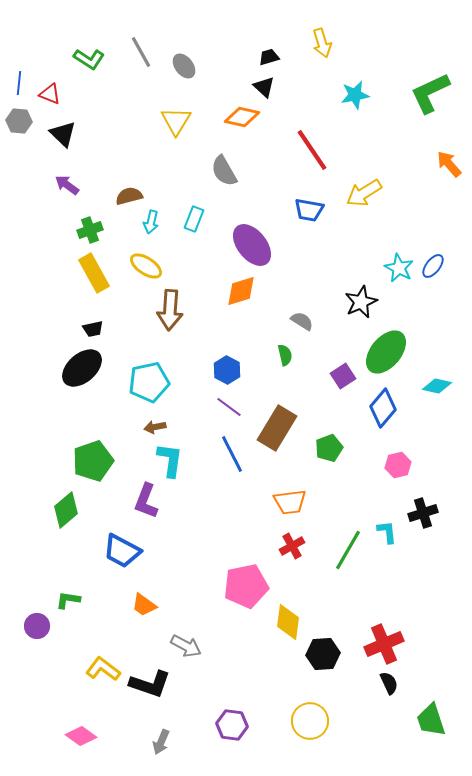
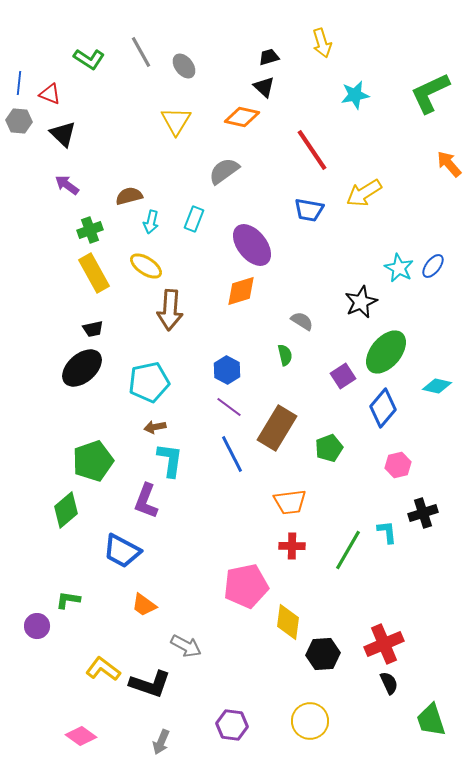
gray semicircle at (224, 171): rotated 84 degrees clockwise
red cross at (292, 546): rotated 30 degrees clockwise
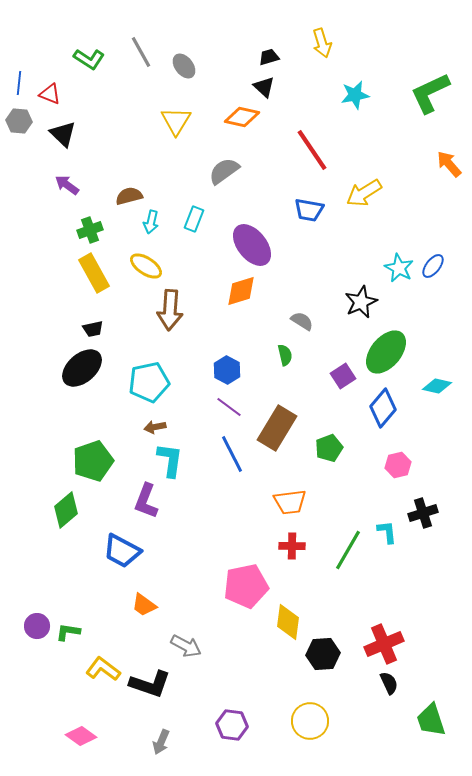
green L-shape at (68, 600): moved 32 px down
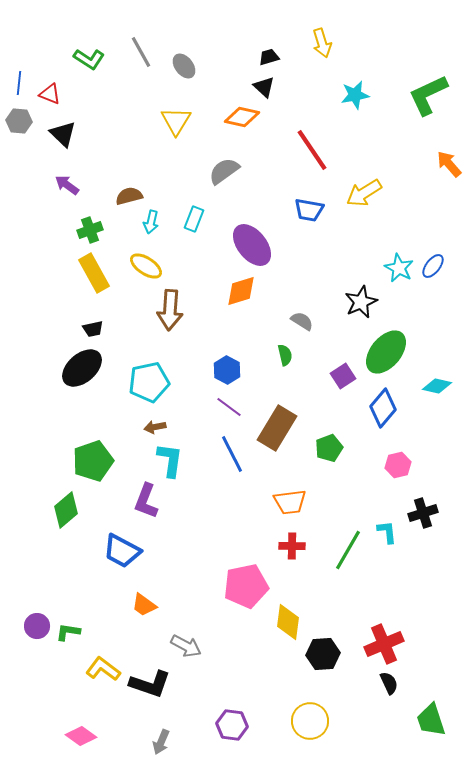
green L-shape at (430, 93): moved 2 px left, 2 px down
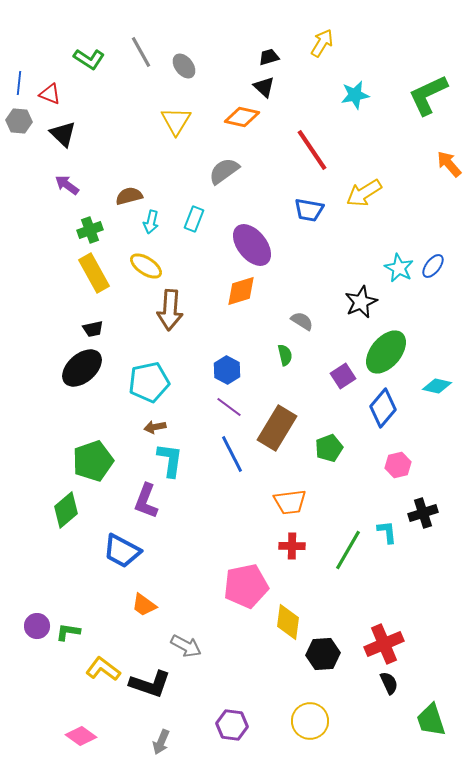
yellow arrow at (322, 43): rotated 132 degrees counterclockwise
